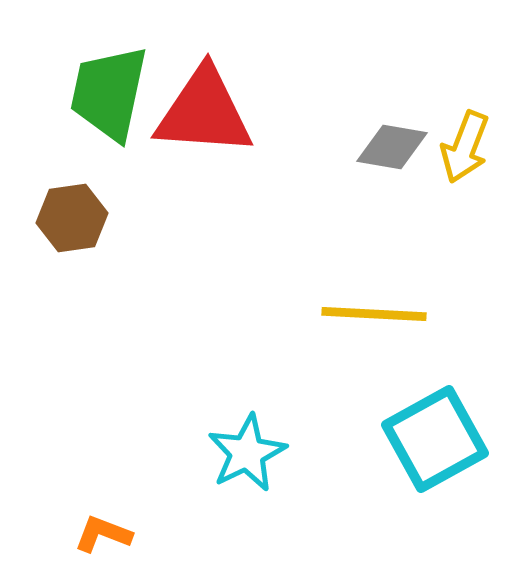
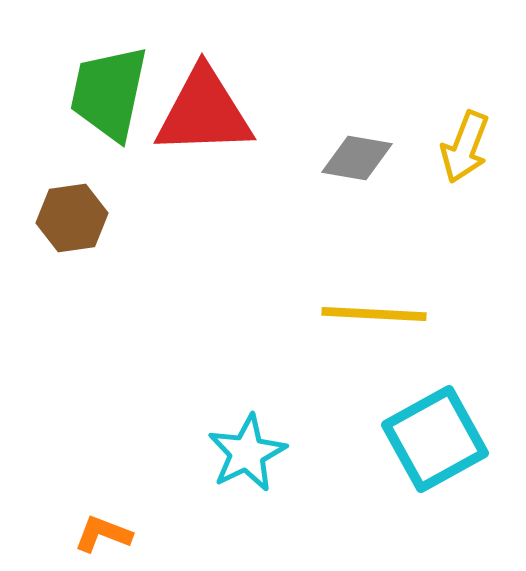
red triangle: rotated 6 degrees counterclockwise
gray diamond: moved 35 px left, 11 px down
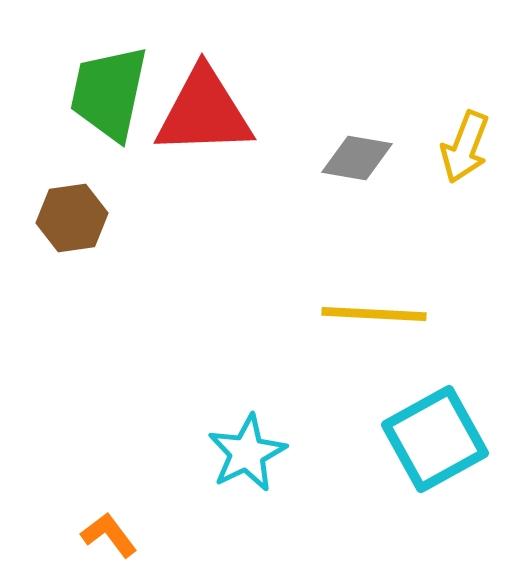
orange L-shape: moved 6 px right, 1 px down; rotated 32 degrees clockwise
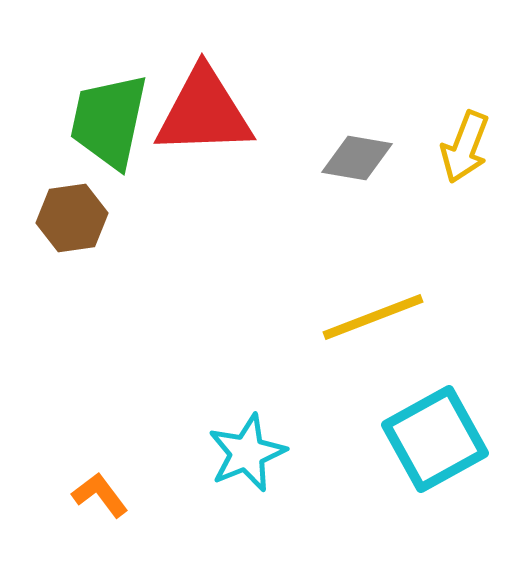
green trapezoid: moved 28 px down
yellow line: moved 1 px left, 3 px down; rotated 24 degrees counterclockwise
cyan star: rotated 4 degrees clockwise
orange L-shape: moved 9 px left, 40 px up
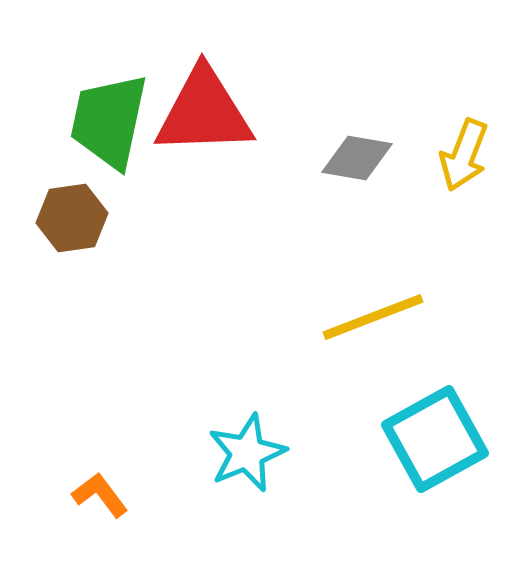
yellow arrow: moved 1 px left, 8 px down
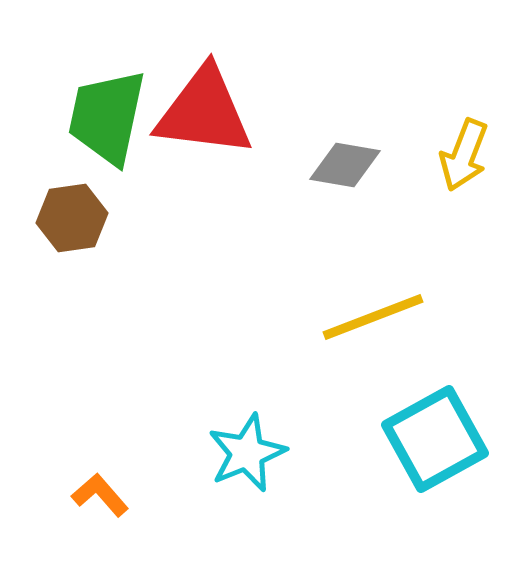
red triangle: rotated 9 degrees clockwise
green trapezoid: moved 2 px left, 4 px up
gray diamond: moved 12 px left, 7 px down
orange L-shape: rotated 4 degrees counterclockwise
